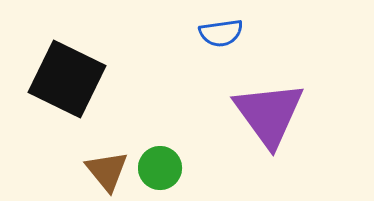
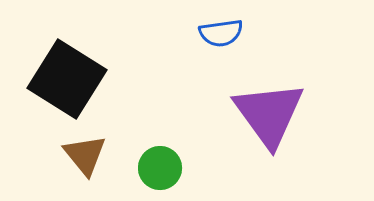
black square: rotated 6 degrees clockwise
brown triangle: moved 22 px left, 16 px up
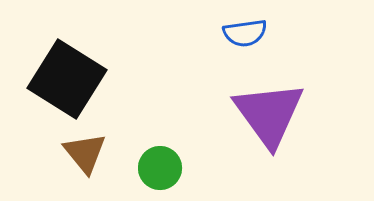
blue semicircle: moved 24 px right
brown triangle: moved 2 px up
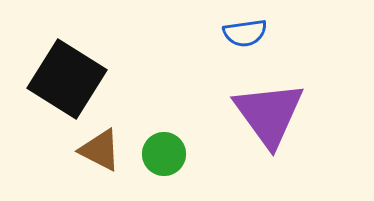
brown triangle: moved 15 px right, 3 px up; rotated 24 degrees counterclockwise
green circle: moved 4 px right, 14 px up
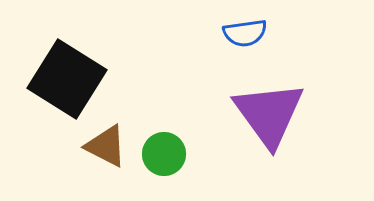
brown triangle: moved 6 px right, 4 px up
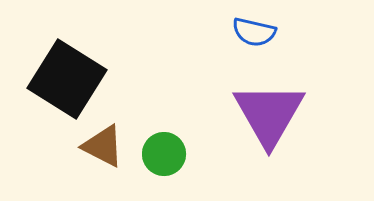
blue semicircle: moved 9 px right, 1 px up; rotated 21 degrees clockwise
purple triangle: rotated 6 degrees clockwise
brown triangle: moved 3 px left
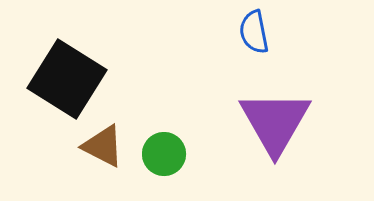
blue semicircle: rotated 66 degrees clockwise
purple triangle: moved 6 px right, 8 px down
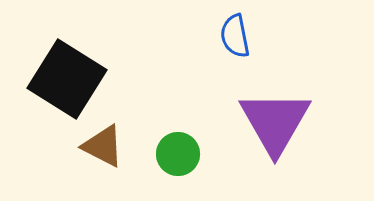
blue semicircle: moved 19 px left, 4 px down
green circle: moved 14 px right
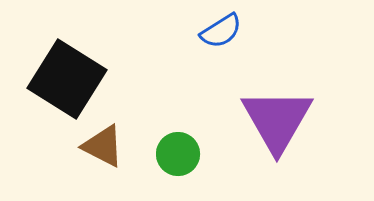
blue semicircle: moved 14 px left, 5 px up; rotated 111 degrees counterclockwise
purple triangle: moved 2 px right, 2 px up
